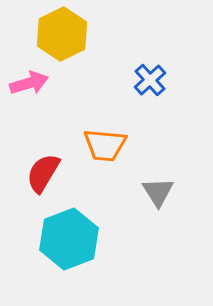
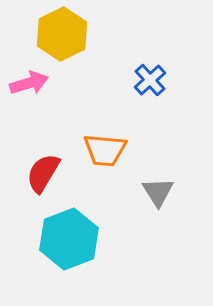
orange trapezoid: moved 5 px down
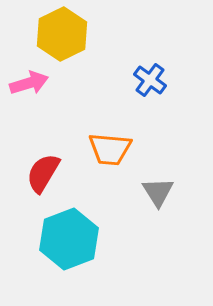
blue cross: rotated 12 degrees counterclockwise
orange trapezoid: moved 5 px right, 1 px up
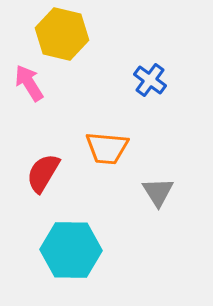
yellow hexagon: rotated 21 degrees counterclockwise
pink arrow: rotated 105 degrees counterclockwise
orange trapezoid: moved 3 px left, 1 px up
cyan hexagon: moved 2 px right, 11 px down; rotated 22 degrees clockwise
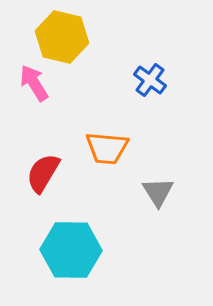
yellow hexagon: moved 3 px down
pink arrow: moved 5 px right
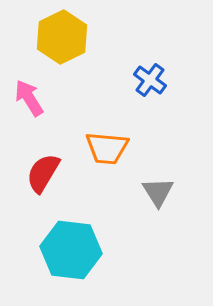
yellow hexagon: rotated 21 degrees clockwise
pink arrow: moved 5 px left, 15 px down
cyan hexagon: rotated 6 degrees clockwise
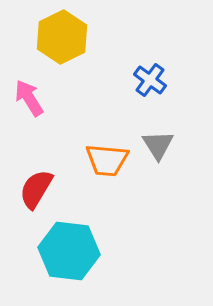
orange trapezoid: moved 12 px down
red semicircle: moved 7 px left, 16 px down
gray triangle: moved 47 px up
cyan hexagon: moved 2 px left, 1 px down
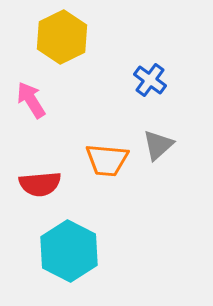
pink arrow: moved 2 px right, 2 px down
gray triangle: rotated 20 degrees clockwise
red semicircle: moved 4 px right, 5 px up; rotated 126 degrees counterclockwise
cyan hexagon: rotated 20 degrees clockwise
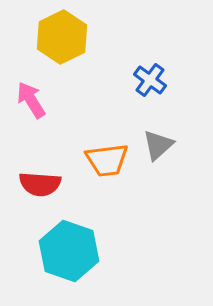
orange trapezoid: rotated 12 degrees counterclockwise
red semicircle: rotated 9 degrees clockwise
cyan hexagon: rotated 8 degrees counterclockwise
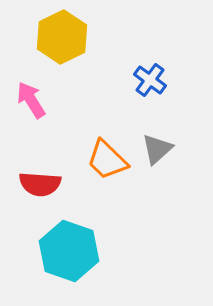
gray triangle: moved 1 px left, 4 px down
orange trapezoid: rotated 51 degrees clockwise
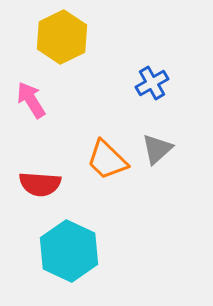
blue cross: moved 2 px right, 3 px down; rotated 24 degrees clockwise
cyan hexagon: rotated 6 degrees clockwise
